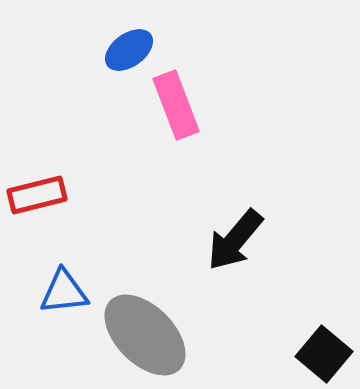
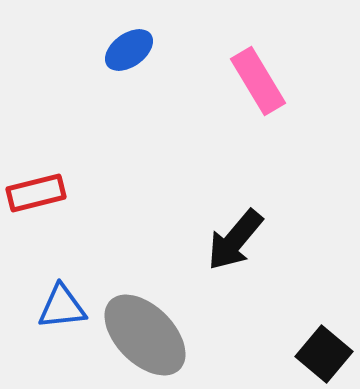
pink rectangle: moved 82 px right, 24 px up; rotated 10 degrees counterclockwise
red rectangle: moved 1 px left, 2 px up
blue triangle: moved 2 px left, 15 px down
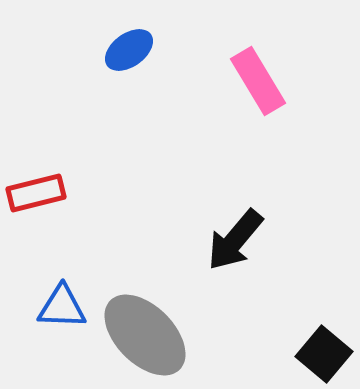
blue triangle: rotated 8 degrees clockwise
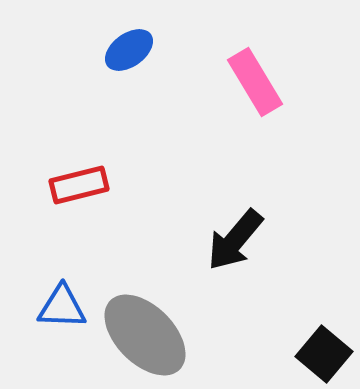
pink rectangle: moved 3 px left, 1 px down
red rectangle: moved 43 px right, 8 px up
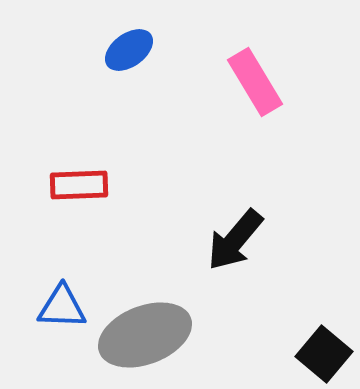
red rectangle: rotated 12 degrees clockwise
gray ellipse: rotated 66 degrees counterclockwise
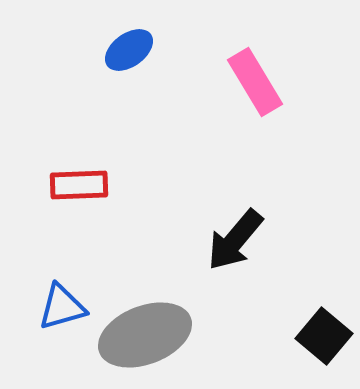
blue triangle: rotated 18 degrees counterclockwise
black square: moved 18 px up
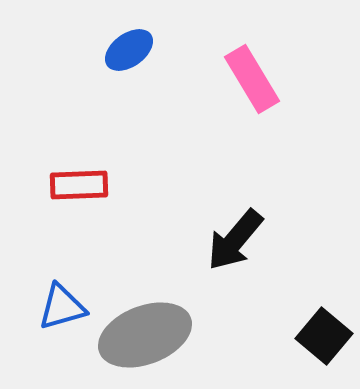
pink rectangle: moved 3 px left, 3 px up
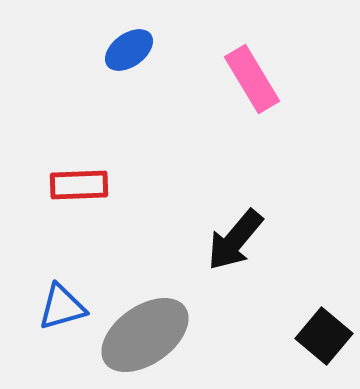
gray ellipse: rotated 14 degrees counterclockwise
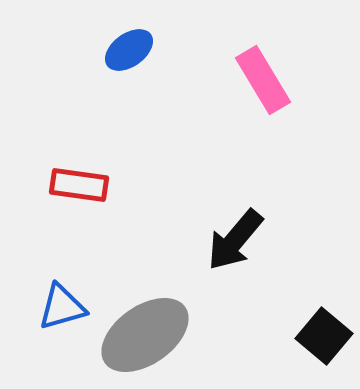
pink rectangle: moved 11 px right, 1 px down
red rectangle: rotated 10 degrees clockwise
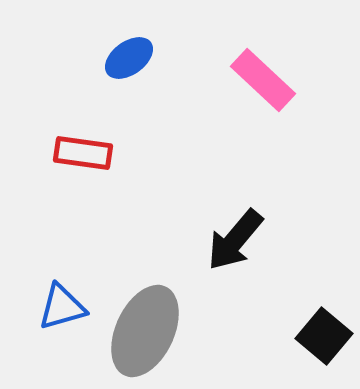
blue ellipse: moved 8 px down
pink rectangle: rotated 16 degrees counterclockwise
red rectangle: moved 4 px right, 32 px up
gray ellipse: moved 4 px up; rotated 30 degrees counterclockwise
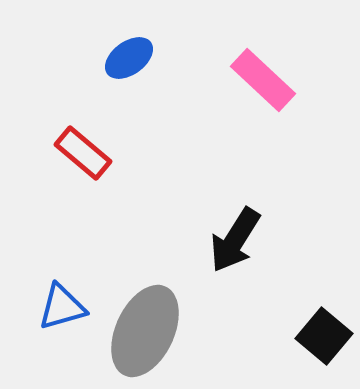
red rectangle: rotated 32 degrees clockwise
black arrow: rotated 8 degrees counterclockwise
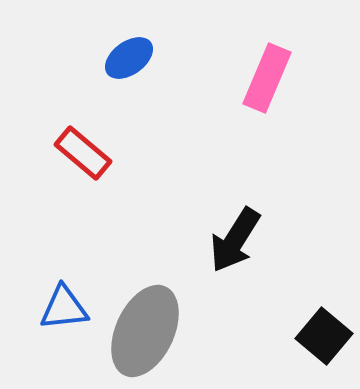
pink rectangle: moved 4 px right, 2 px up; rotated 70 degrees clockwise
blue triangle: moved 2 px right, 1 px down; rotated 10 degrees clockwise
